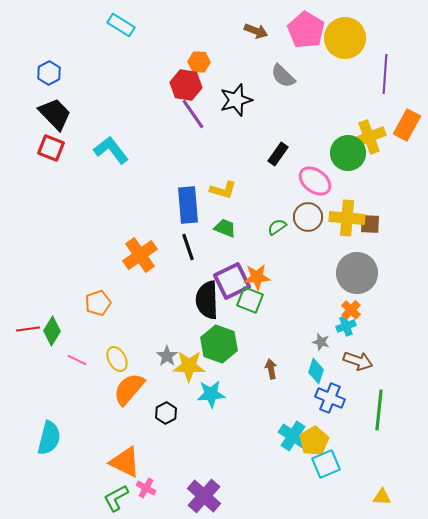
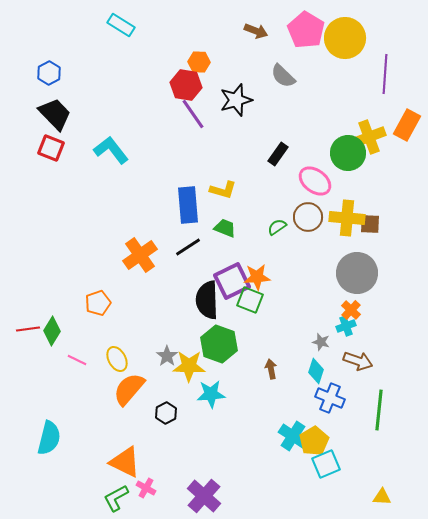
black line at (188, 247): rotated 76 degrees clockwise
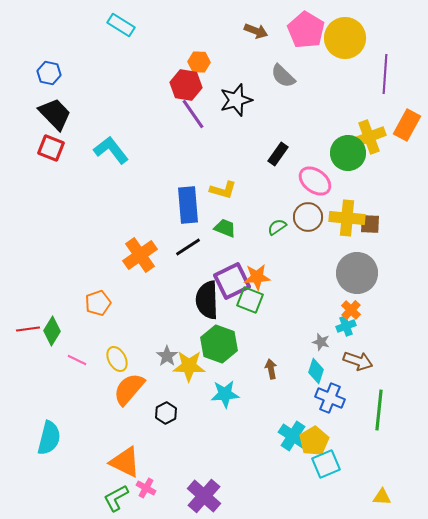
blue hexagon at (49, 73): rotated 20 degrees counterclockwise
cyan star at (211, 394): moved 14 px right
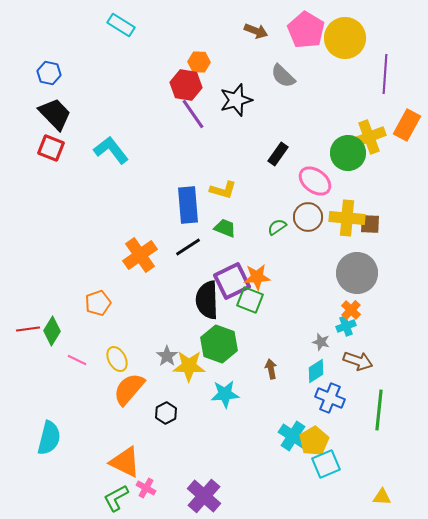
cyan diamond at (316, 371): rotated 40 degrees clockwise
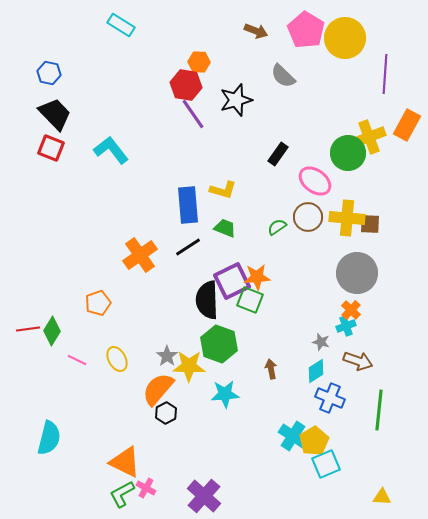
orange semicircle at (129, 389): moved 29 px right
green L-shape at (116, 498): moved 6 px right, 4 px up
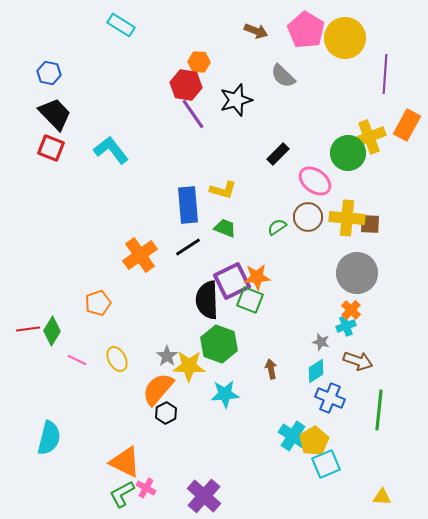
black rectangle at (278, 154): rotated 10 degrees clockwise
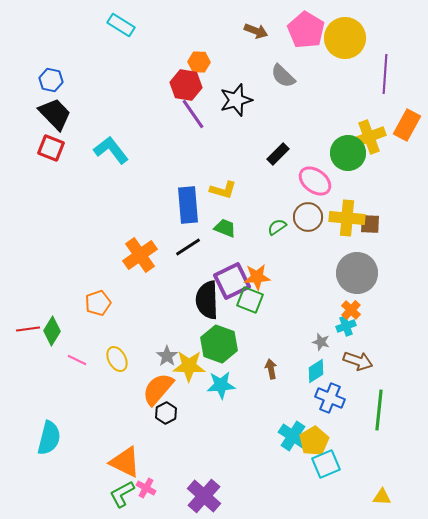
blue hexagon at (49, 73): moved 2 px right, 7 px down
cyan star at (225, 394): moved 4 px left, 9 px up
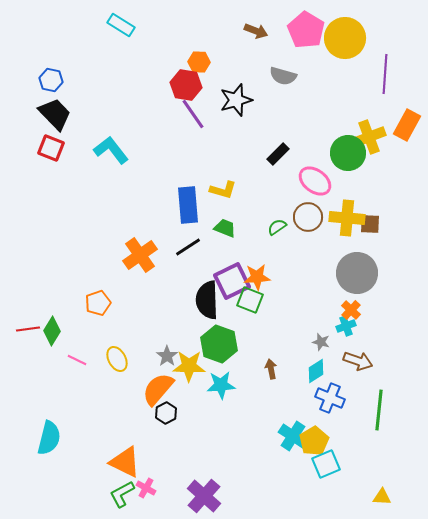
gray semicircle at (283, 76): rotated 28 degrees counterclockwise
